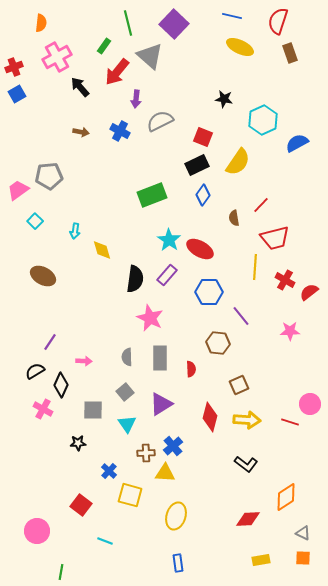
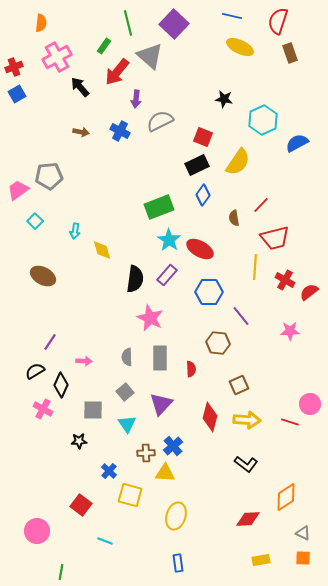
green rectangle at (152, 195): moved 7 px right, 12 px down
purple triangle at (161, 404): rotated 15 degrees counterclockwise
black star at (78, 443): moved 1 px right, 2 px up
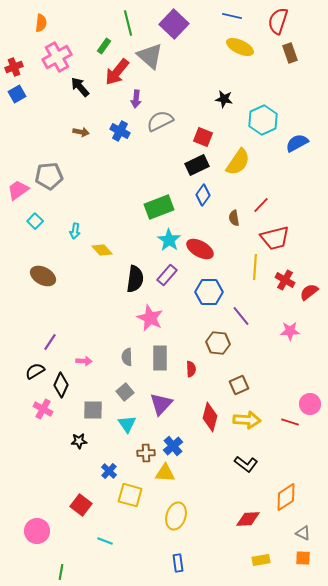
yellow diamond at (102, 250): rotated 25 degrees counterclockwise
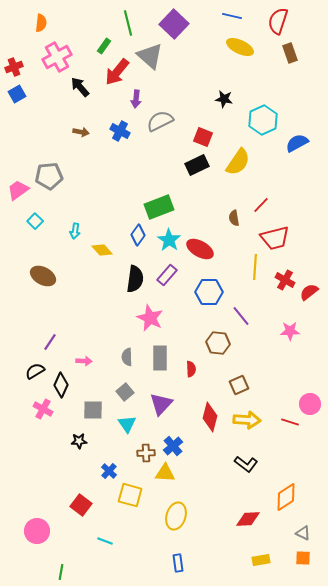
blue diamond at (203, 195): moved 65 px left, 40 px down
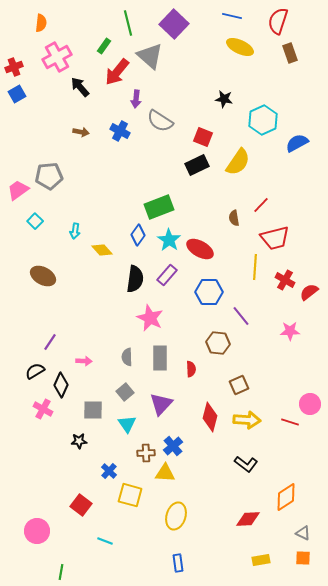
gray semicircle at (160, 121): rotated 120 degrees counterclockwise
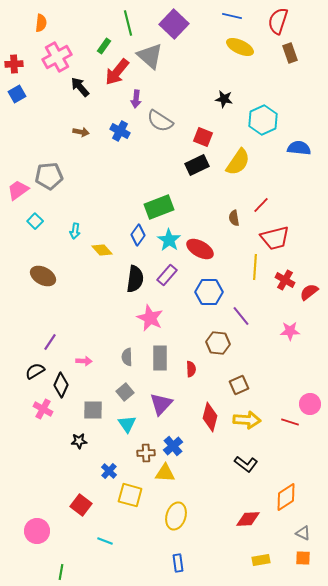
red cross at (14, 67): moved 3 px up; rotated 18 degrees clockwise
blue semicircle at (297, 143): moved 2 px right, 5 px down; rotated 35 degrees clockwise
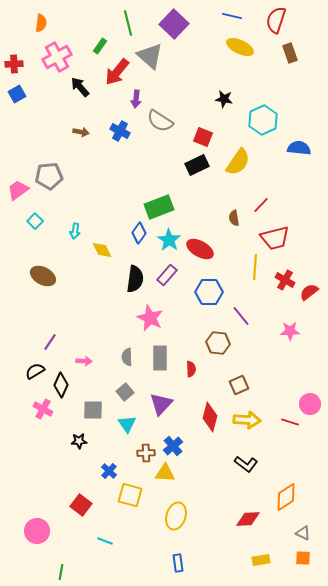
red semicircle at (278, 21): moved 2 px left, 1 px up
green rectangle at (104, 46): moved 4 px left
blue diamond at (138, 235): moved 1 px right, 2 px up
yellow diamond at (102, 250): rotated 15 degrees clockwise
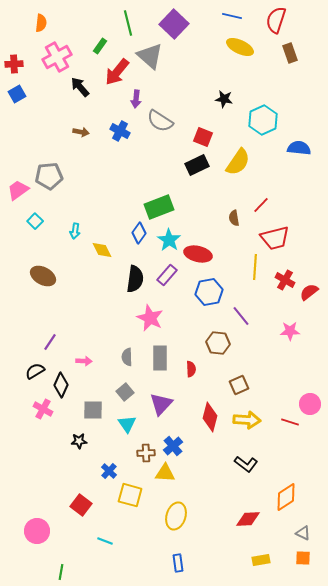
red ellipse at (200, 249): moved 2 px left, 5 px down; rotated 16 degrees counterclockwise
blue hexagon at (209, 292): rotated 12 degrees counterclockwise
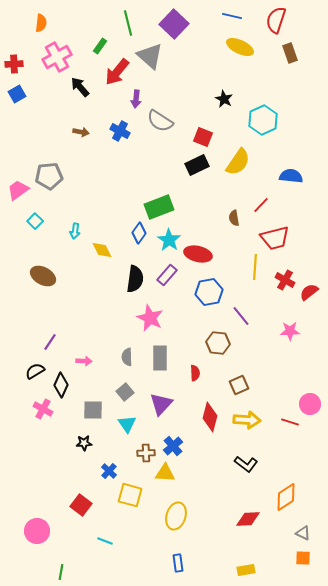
black star at (224, 99): rotated 18 degrees clockwise
blue semicircle at (299, 148): moved 8 px left, 28 px down
red semicircle at (191, 369): moved 4 px right, 4 px down
black star at (79, 441): moved 5 px right, 2 px down
yellow rectangle at (261, 560): moved 15 px left, 10 px down
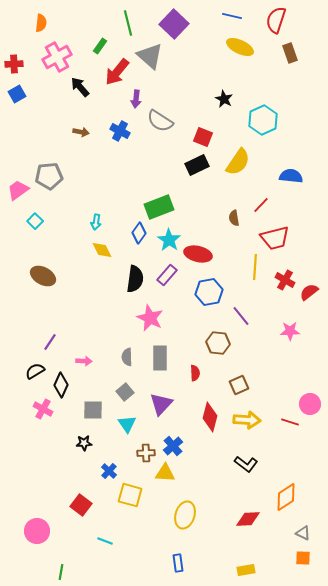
cyan arrow at (75, 231): moved 21 px right, 9 px up
yellow ellipse at (176, 516): moved 9 px right, 1 px up
